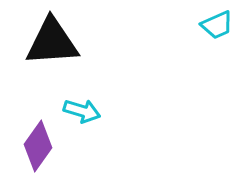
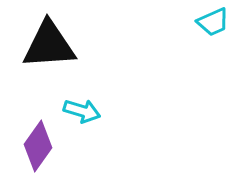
cyan trapezoid: moved 4 px left, 3 px up
black triangle: moved 3 px left, 3 px down
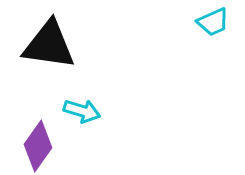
black triangle: rotated 12 degrees clockwise
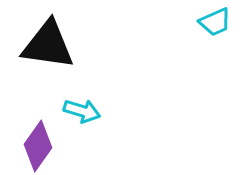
cyan trapezoid: moved 2 px right
black triangle: moved 1 px left
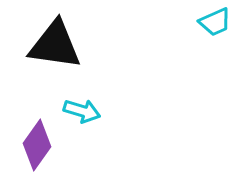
black triangle: moved 7 px right
purple diamond: moved 1 px left, 1 px up
